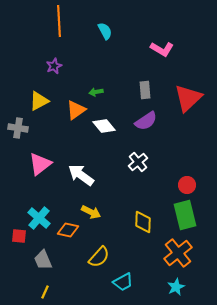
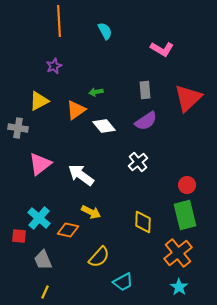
cyan star: moved 3 px right; rotated 12 degrees counterclockwise
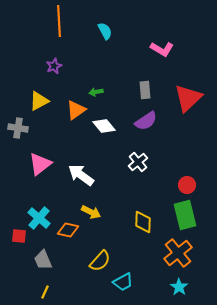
yellow semicircle: moved 1 px right, 4 px down
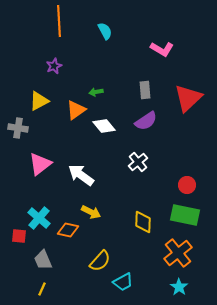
green rectangle: rotated 64 degrees counterclockwise
yellow line: moved 3 px left, 3 px up
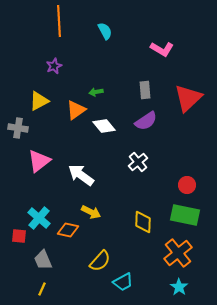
pink triangle: moved 1 px left, 3 px up
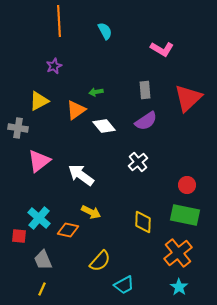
cyan trapezoid: moved 1 px right, 3 px down
